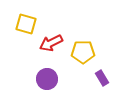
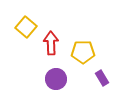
yellow square: moved 3 px down; rotated 25 degrees clockwise
red arrow: rotated 115 degrees clockwise
purple circle: moved 9 px right
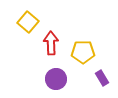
yellow square: moved 2 px right, 5 px up
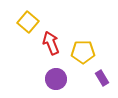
red arrow: rotated 20 degrees counterclockwise
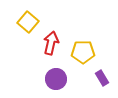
red arrow: rotated 35 degrees clockwise
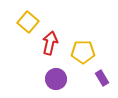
red arrow: moved 1 px left
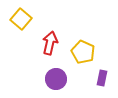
yellow square: moved 7 px left, 3 px up
yellow pentagon: rotated 25 degrees clockwise
purple rectangle: rotated 42 degrees clockwise
